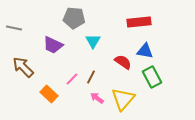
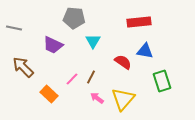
green rectangle: moved 10 px right, 4 px down; rotated 10 degrees clockwise
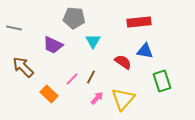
pink arrow: rotated 96 degrees clockwise
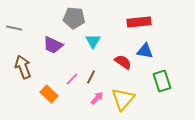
brown arrow: rotated 25 degrees clockwise
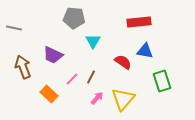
purple trapezoid: moved 10 px down
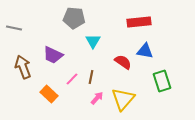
brown line: rotated 16 degrees counterclockwise
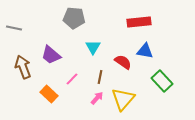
cyan triangle: moved 6 px down
purple trapezoid: moved 2 px left; rotated 15 degrees clockwise
brown line: moved 9 px right
green rectangle: rotated 25 degrees counterclockwise
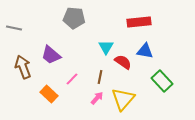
cyan triangle: moved 13 px right
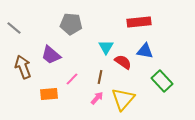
gray pentagon: moved 3 px left, 6 px down
gray line: rotated 28 degrees clockwise
orange rectangle: rotated 48 degrees counterclockwise
